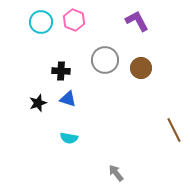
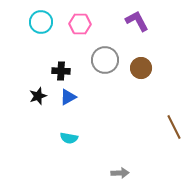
pink hexagon: moved 6 px right, 4 px down; rotated 20 degrees counterclockwise
blue triangle: moved 2 px up; rotated 48 degrees counterclockwise
black star: moved 7 px up
brown line: moved 3 px up
gray arrow: moved 4 px right; rotated 126 degrees clockwise
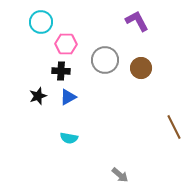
pink hexagon: moved 14 px left, 20 px down
gray arrow: moved 2 px down; rotated 42 degrees clockwise
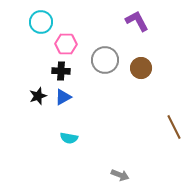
blue triangle: moved 5 px left
gray arrow: rotated 18 degrees counterclockwise
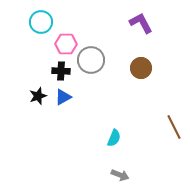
purple L-shape: moved 4 px right, 2 px down
gray circle: moved 14 px left
cyan semicircle: moved 45 px right; rotated 78 degrees counterclockwise
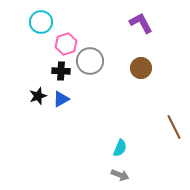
pink hexagon: rotated 20 degrees counterclockwise
gray circle: moved 1 px left, 1 px down
blue triangle: moved 2 px left, 2 px down
cyan semicircle: moved 6 px right, 10 px down
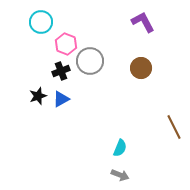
purple L-shape: moved 2 px right, 1 px up
pink hexagon: rotated 20 degrees counterclockwise
black cross: rotated 24 degrees counterclockwise
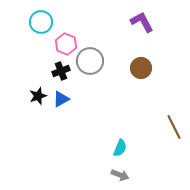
purple L-shape: moved 1 px left
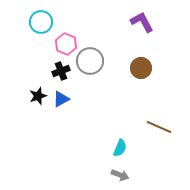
brown line: moved 15 px left; rotated 40 degrees counterclockwise
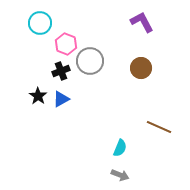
cyan circle: moved 1 px left, 1 px down
black star: rotated 18 degrees counterclockwise
